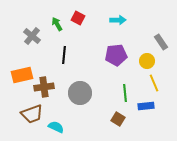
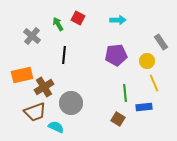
green arrow: moved 1 px right
brown cross: rotated 24 degrees counterclockwise
gray circle: moved 9 px left, 10 px down
blue rectangle: moved 2 px left, 1 px down
brown trapezoid: moved 3 px right, 2 px up
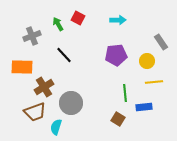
gray cross: rotated 30 degrees clockwise
black line: rotated 48 degrees counterclockwise
orange rectangle: moved 8 px up; rotated 15 degrees clockwise
yellow line: moved 1 px up; rotated 72 degrees counterclockwise
cyan semicircle: rotated 98 degrees counterclockwise
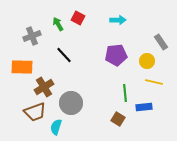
yellow line: rotated 18 degrees clockwise
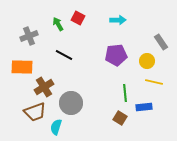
gray cross: moved 3 px left
black line: rotated 18 degrees counterclockwise
brown square: moved 2 px right, 1 px up
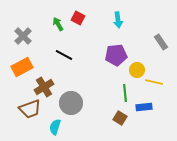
cyan arrow: rotated 84 degrees clockwise
gray cross: moved 6 px left; rotated 24 degrees counterclockwise
yellow circle: moved 10 px left, 9 px down
orange rectangle: rotated 30 degrees counterclockwise
brown trapezoid: moved 5 px left, 3 px up
cyan semicircle: moved 1 px left
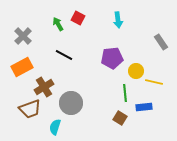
purple pentagon: moved 4 px left, 3 px down
yellow circle: moved 1 px left, 1 px down
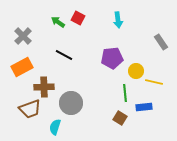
green arrow: moved 2 px up; rotated 24 degrees counterclockwise
brown cross: rotated 30 degrees clockwise
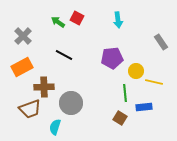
red square: moved 1 px left
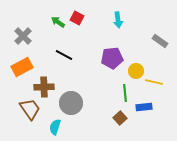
gray rectangle: moved 1 px left, 1 px up; rotated 21 degrees counterclockwise
brown trapezoid: rotated 105 degrees counterclockwise
brown square: rotated 16 degrees clockwise
